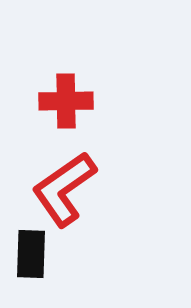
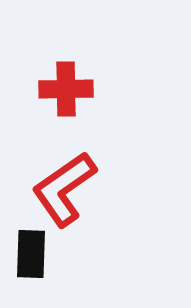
red cross: moved 12 px up
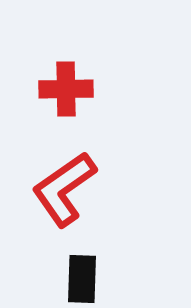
black rectangle: moved 51 px right, 25 px down
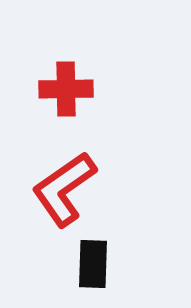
black rectangle: moved 11 px right, 15 px up
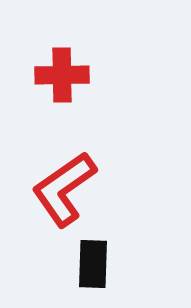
red cross: moved 4 px left, 14 px up
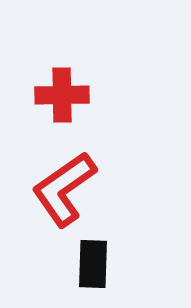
red cross: moved 20 px down
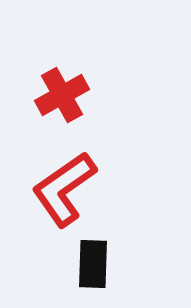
red cross: rotated 28 degrees counterclockwise
